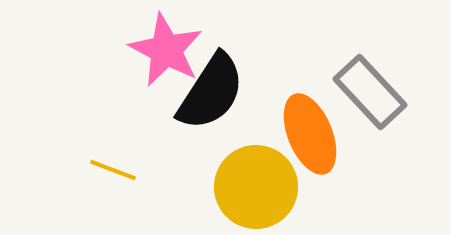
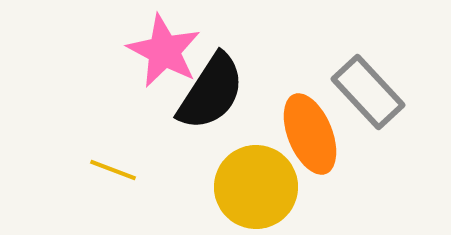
pink star: moved 2 px left, 1 px down
gray rectangle: moved 2 px left
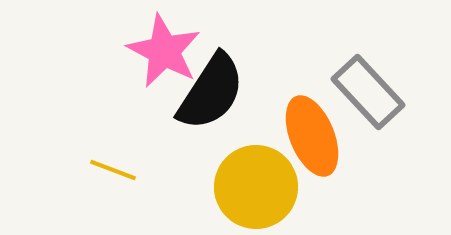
orange ellipse: moved 2 px right, 2 px down
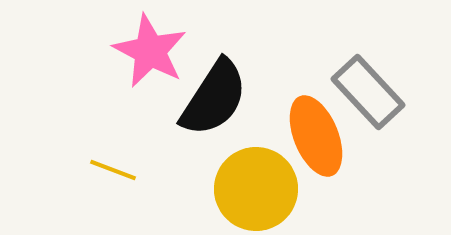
pink star: moved 14 px left
black semicircle: moved 3 px right, 6 px down
orange ellipse: moved 4 px right
yellow circle: moved 2 px down
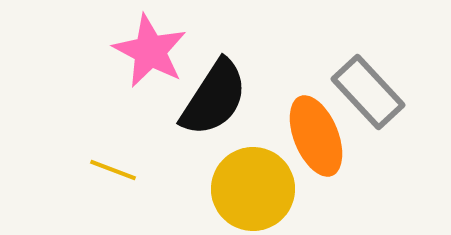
yellow circle: moved 3 px left
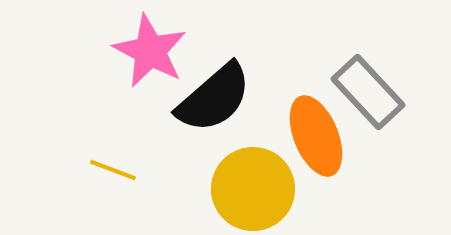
black semicircle: rotated 16 degrees clockwise
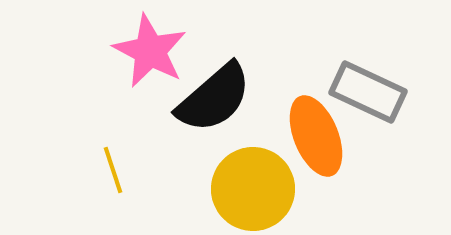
gray rectangle: rotated 22 degrees counterclockwise
yellow line: rotated 51 degrees clockwise
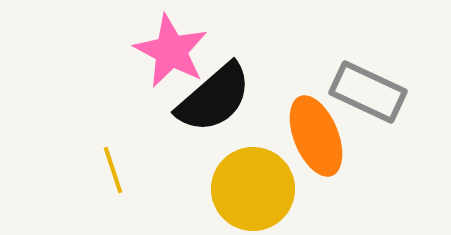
pink star: moved 21 px right
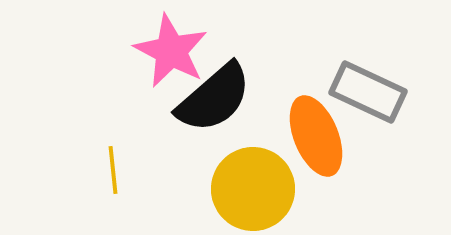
yellow line: rotated 12 degrees clockwise
